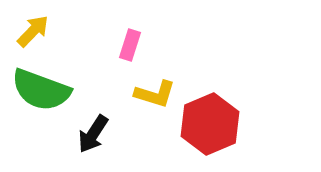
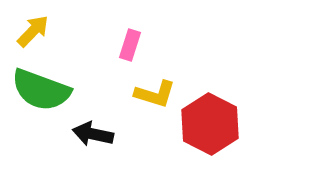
red hexagon: rotated 10 degrees counterclockwise
black arrow: rotated 69 degrees clockwise
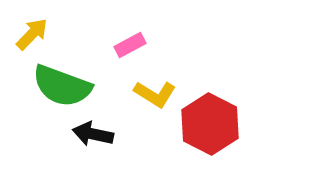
yellow arrow: moved 1 px left, 3 px down
pink rectangle: rotated 44 degrees clockwise
green semicircle: moved 21 px right, 4 px up
yellow L-shape: rotated 15 degrees clockwise
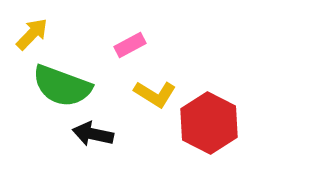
red hexagon: moved 1 px left, 1 px up
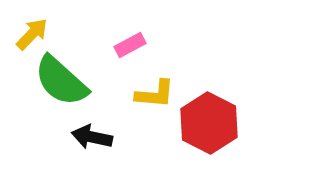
green semicircle: moved 1 px left, 5 px up; rotated 22 degrees clockwise
yellow L-shape: rotated 27 degrees counterclockwise
black arrow: moved 1 px left, 3 px down
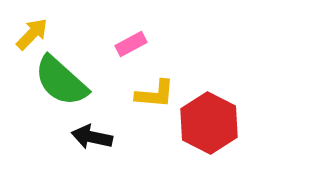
pink rectangle: moved 1 px right, 1 px up
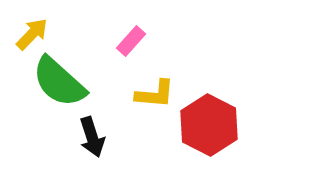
pink rectangle: moved 3 px up; rotated 20 degrees counterclockwise
green semicircle: moved 2 px left, 1 px down
red hexagon: moved 2 px down
black arrow: rotated 120 degrees counterclockwise
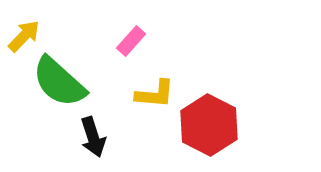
yellow arrow: moved 8 px left, 2 px down
black arrow: moved 1 px right
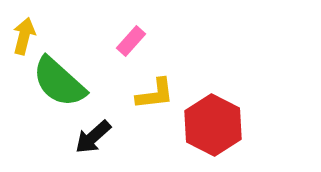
yellow arrow: rotated 30 degrees counterclockwise
yellow L-shape: rotated 12 degrees counterclockwise
red hexagon: moved 4 px right
black arrow: rotated 66 degrees clockwise
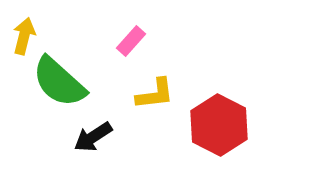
red hexagon: moved 6 px right
black arrow: rotated 9 degrees clockwise
